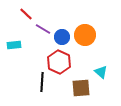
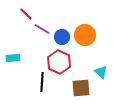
purple line: moved 1 px left
cyan rectangle: moved 1 px left, 13 px down
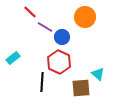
red line: moved 4 px right, 2 px up
purple line: moved 3 px right, 2 px up
orange circle: moved 18 px up
cyan rectangle: rotated 32 degrees counterclockwise
cyan triangle: moved 3 px left, 2 px down
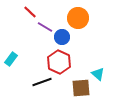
orange circle: moved 7 px left, 1 px down
cyan rectangle: moved 2 px left, 1 px down; rotated 16 degrees counterclockwise
black line: rotated 66 degrees clockwise
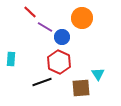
orange circle: moved 4 px right
cyan rectangle: rotated 32 degrees counterclockwise
cyan triangle: rotated 16 degrees clockwise
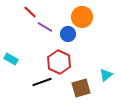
orange circle: moved 1 px up
blue circle: moved 6 px right, 3 px up
cyan rectangle: rotated 64 degrees counterclockwise
cyan triangle: moved 8 px right, 1 px down; rotated 24 degrees clockwise
brown square: rotated 12 degrees counterclockwise
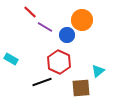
orange circle: moved 3 px down
blue circle: moved 1 px left, 1 px down
cyan triangle: moved 8 px left, 4 px up
brown square: rotated 12 degrees clockwise
